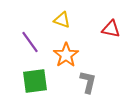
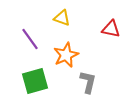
yellow triangle: moved 2 px up
purple line: moved 3 px up
orange star: rotated 10 degrees clockwise
green square: rotated 8 degrees counterclockwise
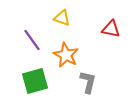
purple line: moved 2 px right, 1 px down
orange star: rotated 20 degrees counterclockwise
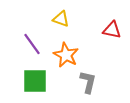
yellow triangle: moved 1 px left, 1 px down
red triangle: moved 1 px right, 1 px down
purple line: moved 4 px down
green square: rotated 16 degrees clockwise
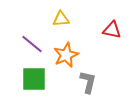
yellow triangle: rotated 24 degrees counterclockwise
purple line: rotated 15 degrees counterclockwise
orange star: rotated 20 degrees clockwise
green square: moved 1 px left, 2 px up
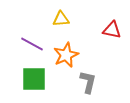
purple line: rotated 10 degrees counterclockwise
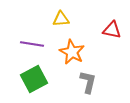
purple line: rotated 20 degrees counterclockwise
orange star: moved 6 px right, 3 px up; rotated 20 degrees counterclockwise
green square: rotated 28 degrees counterclockwise
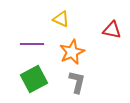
yellow triangle: rotated 30 degrees clockwise
purple line: rotated 10 degrees counterclockwise
orange star: rotated 20 degrees clockwise
gray L-shape: moved 11 px left
